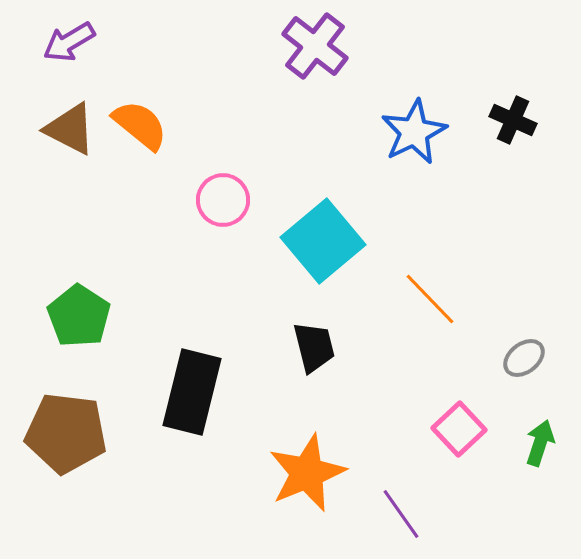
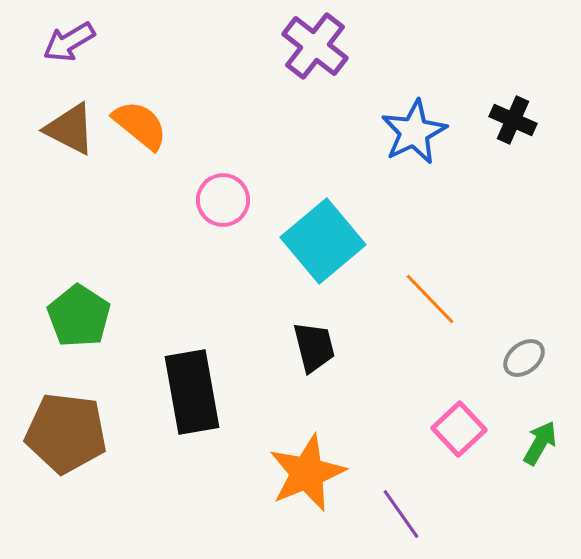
black rectangle: rotated 24 degrees counterclockwise
green arrow: rotated 12 degrees clockwise
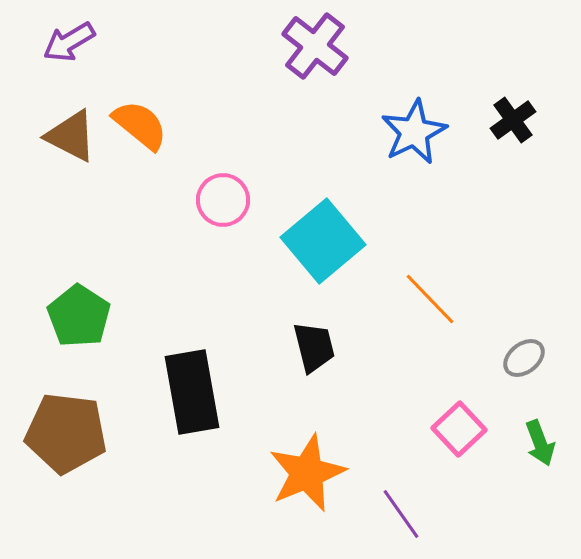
black cross: rotated 30 degrees clockwise
brown triangle: moved 1 px right, 7 px down
green arrow: rotated 129 degrees clockwise
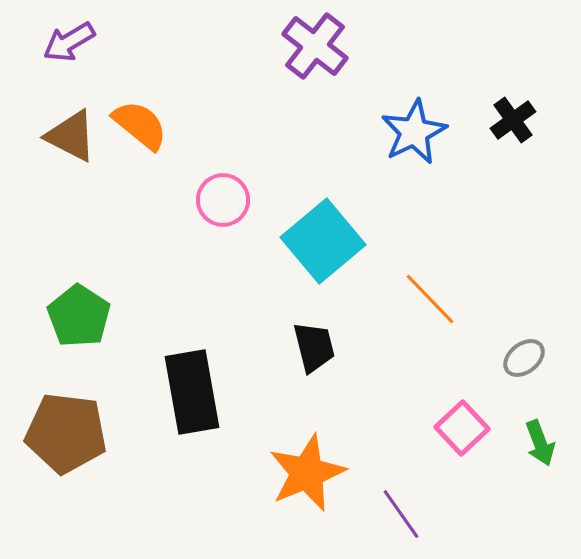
pink square: moved 3 px right, 1 px up
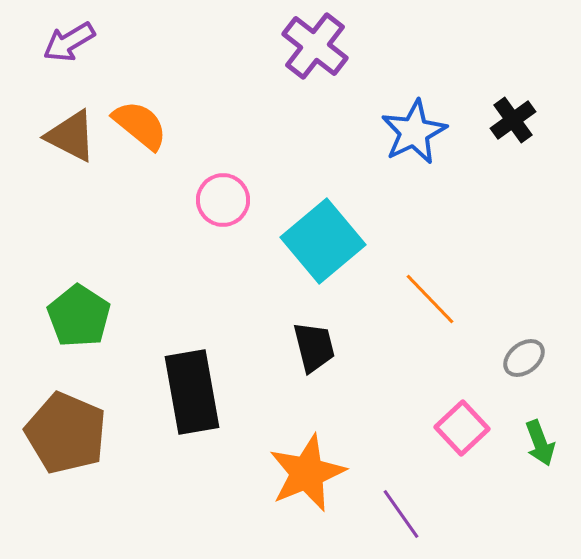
brown pentagon: rotated 16 degrees clockwise
